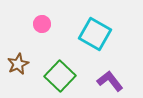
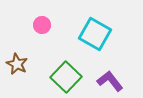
pink circle: moved 1 px down
brown star: moved 1 px left; rotated 20 degrees counterclockwise
green square: moved 6 px right, 1 px down
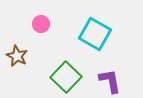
pink circle: moved 1 px left, 1 px up
brown star: moved 8 px up
purple L-shape: rotated 28 degrees clockwise
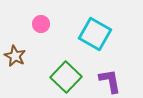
brown star: moved 2 px left
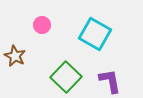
pink circle: moved 1 px right, 1 px down
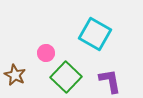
pink circle: moved 4 px right, 28 px down
brown star: moved 19 px down
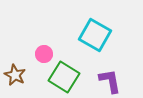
cyan square: moved 1 px down
pink circle: moved 2 px left, 1 px down
green square: moved 2 px left; rotated 12 degrees counterclockwise
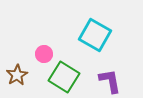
brown star: moved 2 px right; rotated 15 degrees clockwise
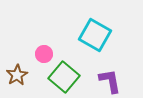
green square: rotated 8 degrees clockwise
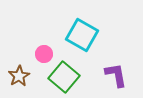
cyan square: moved 13 px left
brown star: moved 2 px right, 1 px down
purple L-shape: moved 6 px right, 6 px up
